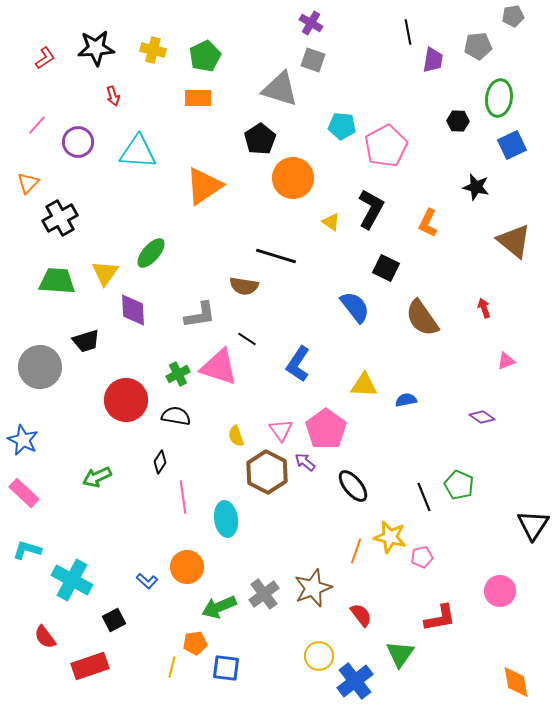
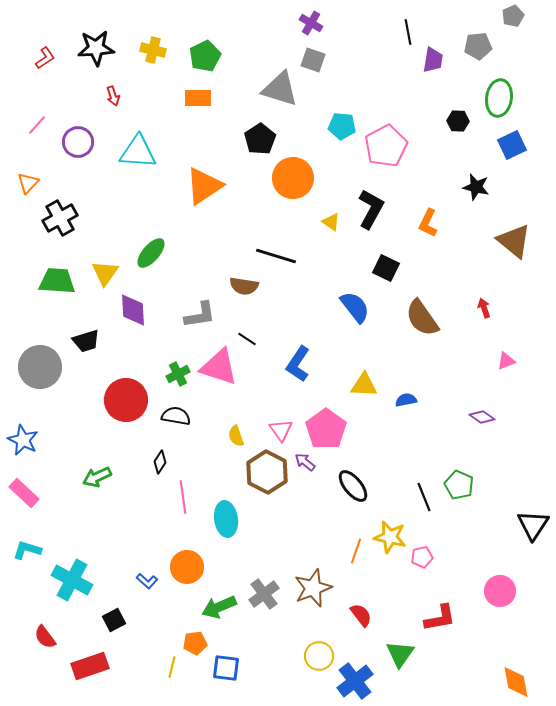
gray pentagon at (513, 16): rotated 15 degrees counterclockwise
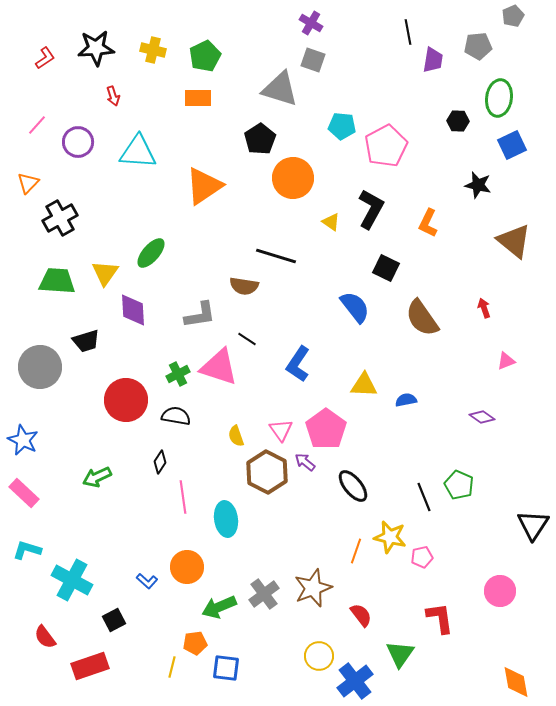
black star at (476, 187): moved 2 px right, 2 px up
red L-shape at (440, 618): rotated 88 degrees counterclockwise
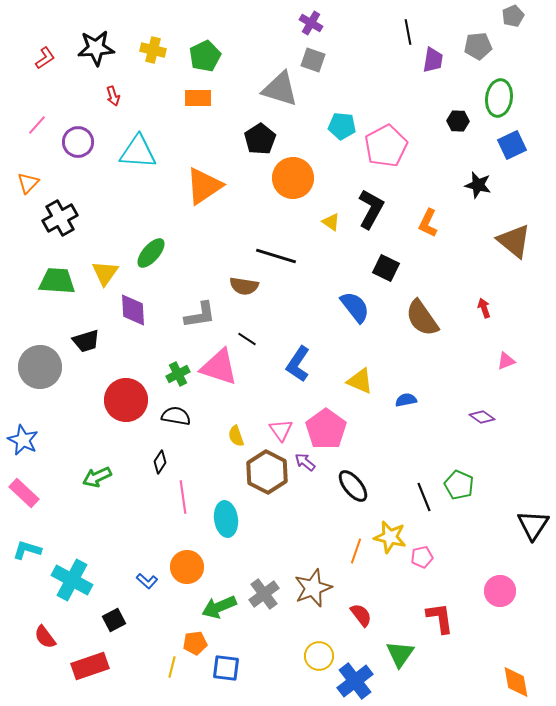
yellow triangle at (364, 385): moved 4 px left, 4 px up; rotated 20 degrees clockwise
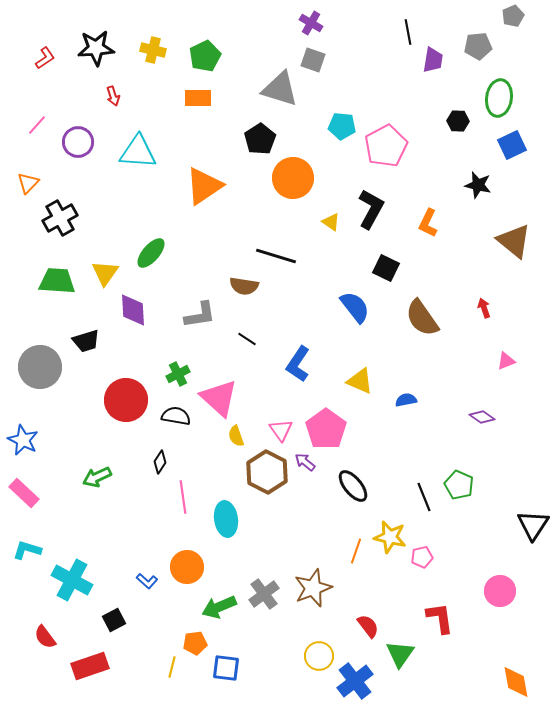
pink triangle at (219, 367): moved 31 px down; rotated 24 degrees clockwise
red semicircle at (361, 615): moved 7 px right, 11 px down
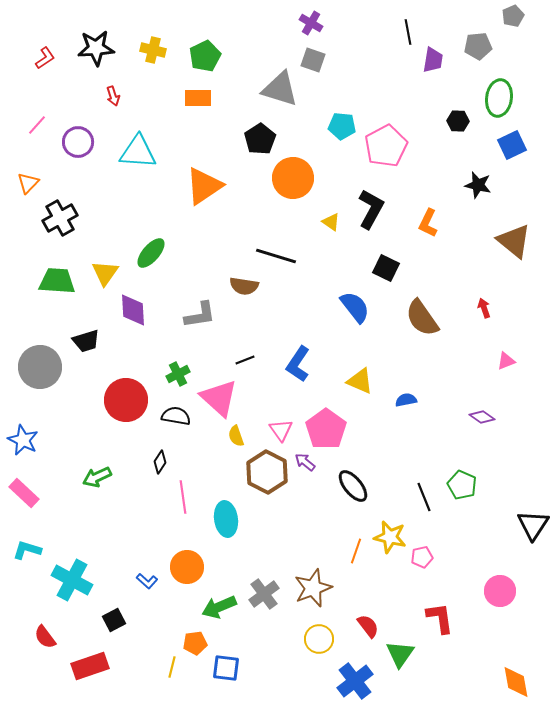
black line at (247, 339): moved 2 px left, 21 px down; rotated 54 degrees counterclockwise
green pentagon at (459, 485): moved 3 px right
yellow circle at (319, 656): moved 17 px up
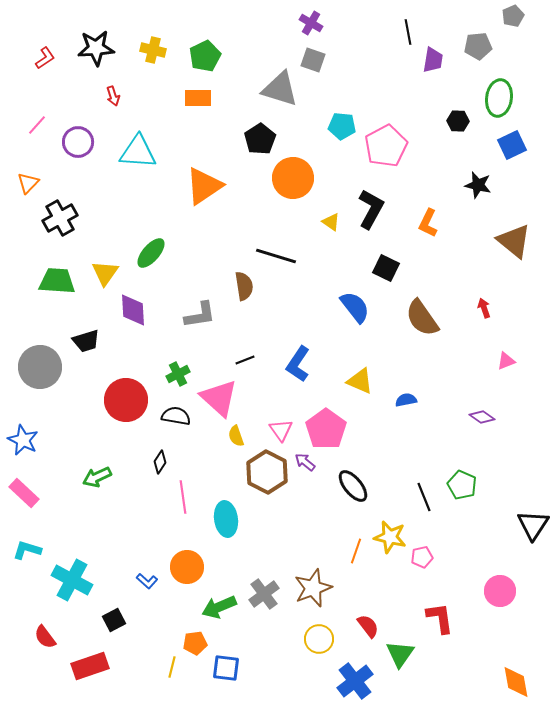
brown semicircle at (244, 286): rotated 108 degrees counterclockwise
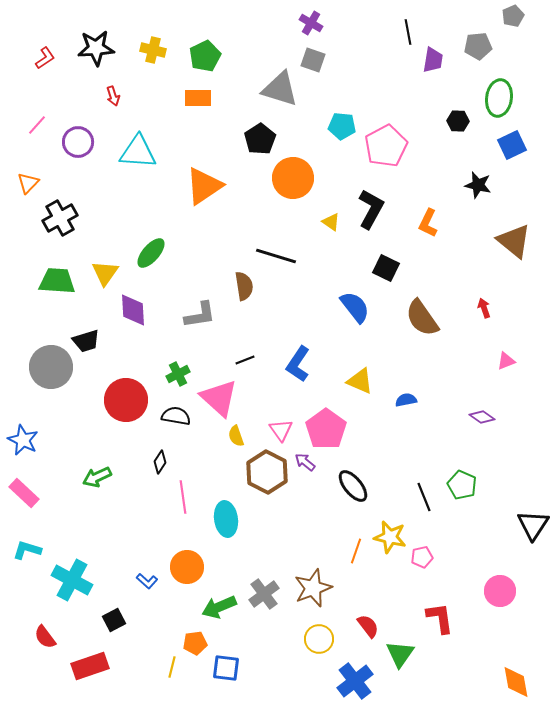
gray circle at (40, 367): moved 11 px right
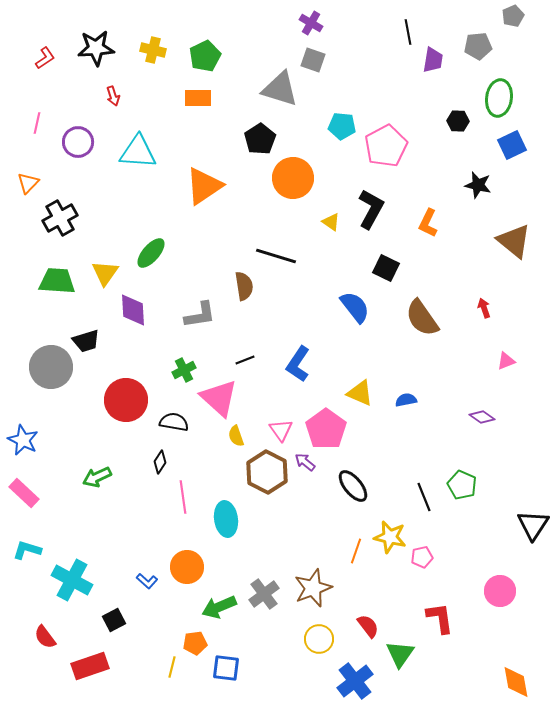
pink line at (37, 125): moved 2 px up; rotated 30 degrees counterclockwise
green cross at (178, 374): moved 6 px right, 4 px up
yellow triangle at (360, 381): moved 12 px down
black semicircle at (176, 416): moved 2 px left, 6 px down
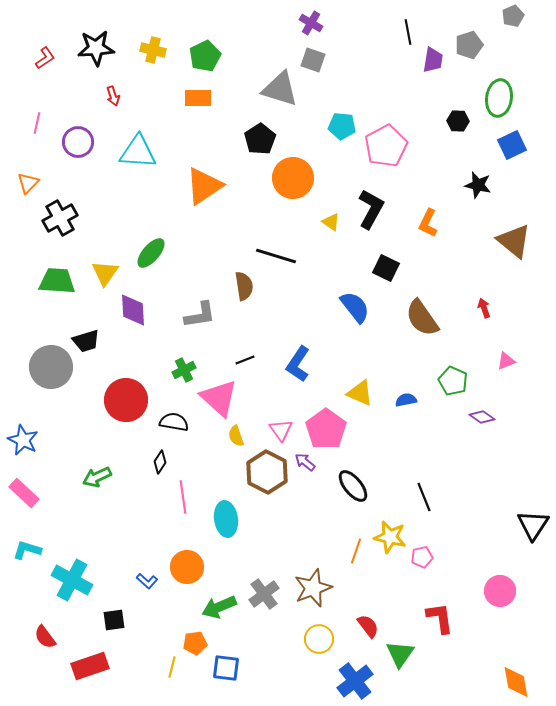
gray pentagon at (478, 46): moved 9 px left, 1 px up; rotated 12 degrees counterclockwise
green pentagon at (462, 485): moved 9 px left, 104 px up
black square at (114, 620): rotated 20 degrees clockwise
